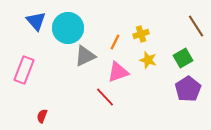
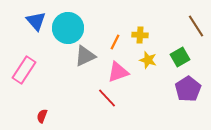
yellow cross: moved 1 px left, 1 px down; rotated 21 degrees clockwise
green square: moved 3 px left, 1 px up
pink rectangle: rotated 12 degrees clockwise
red line: moved 2 px right, 1 px down
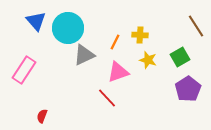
gray triangle: moved 1 px left, 1 px up
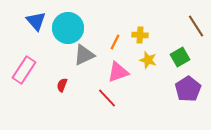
red semicircle: moved 20 px right, 31 px up
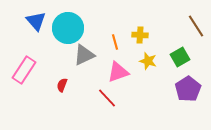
orange line: rotated 42 degrees counterclockwise
yellow star: moved 1 px down
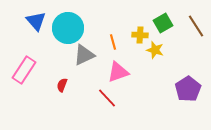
orange line: moved 2 px left
green square: moved 17 px left, 34 px up
yellow star: moved 7 px right, 11 px up
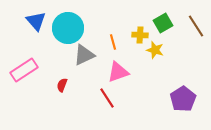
pink rectangle: rotated 24 degrees clockwise
purple pentagon: moved 5 px left, 10 px down
red line: rotated 10 degrees clockwise
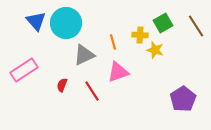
cyan circle: moved 2 px left, 5 px up
red line: moved 15 px left, 7 px up
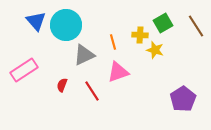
cyan circle: moved 2 px down
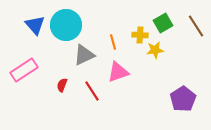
blue triangle: moved 1 px left, 4 px down
yellow star: rotated 24 degrees counterclockwise
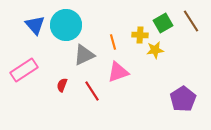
brown line: moved 5 px left, 5 px up
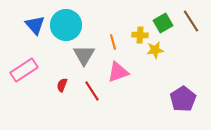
gray triangle: rotated 35 degrees counterclockwise
